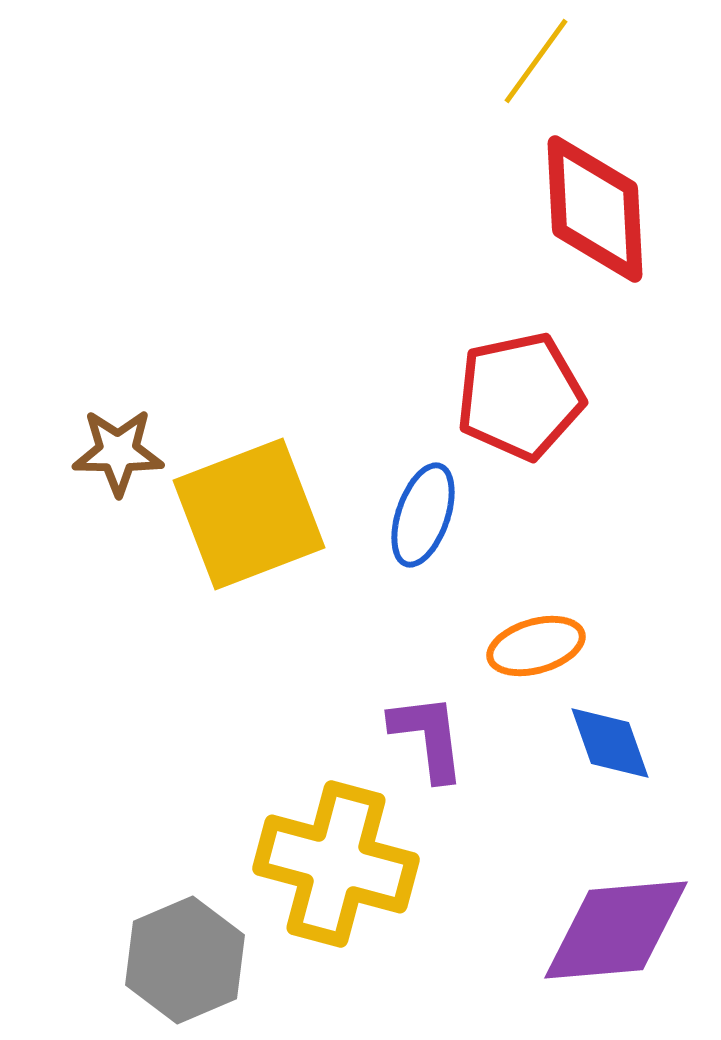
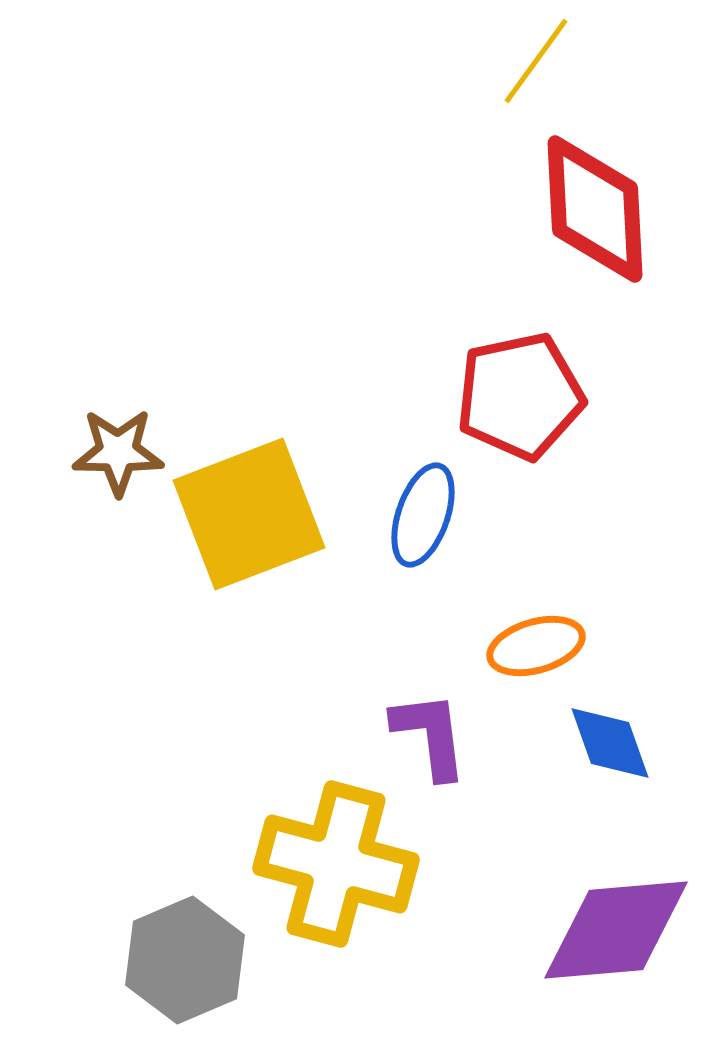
purple L-shape: moved 2 px right, 2 px up
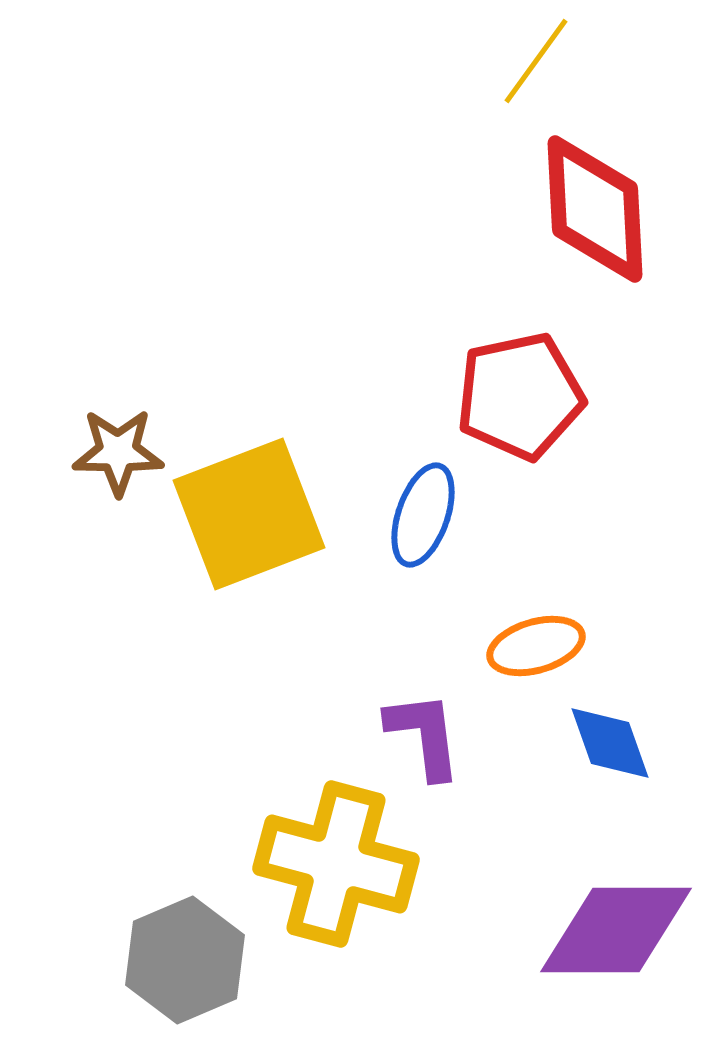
purple L-shape: moved 6 px left
purple diamond: rotated 5 degrees clockwise
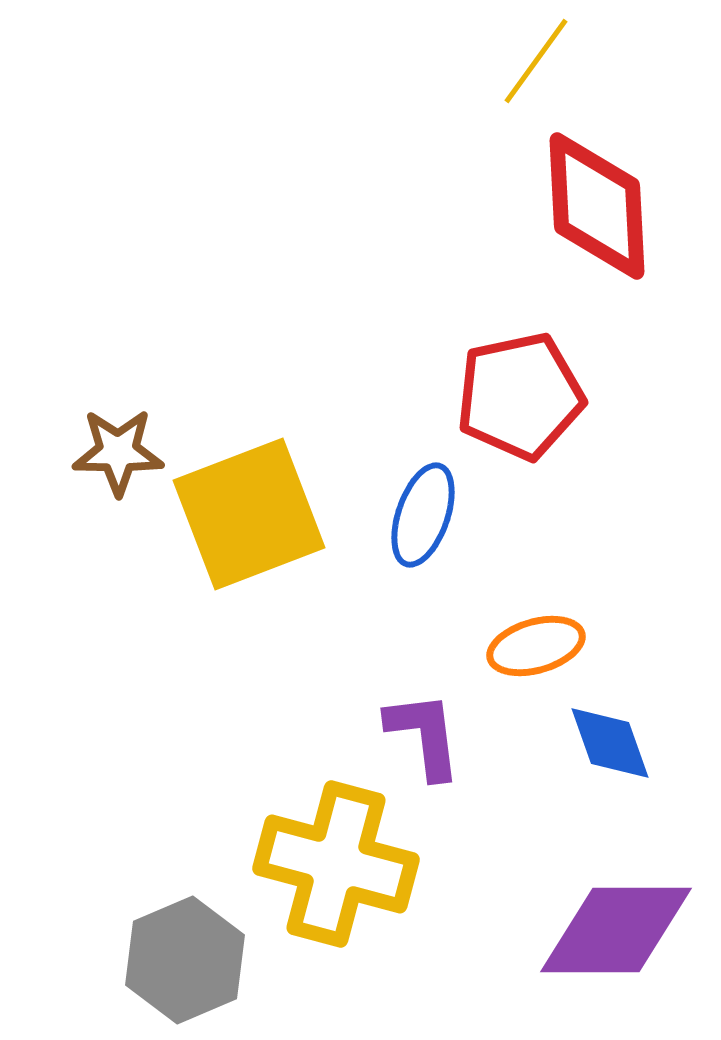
red diamond: moved 2 px right, 3 px up
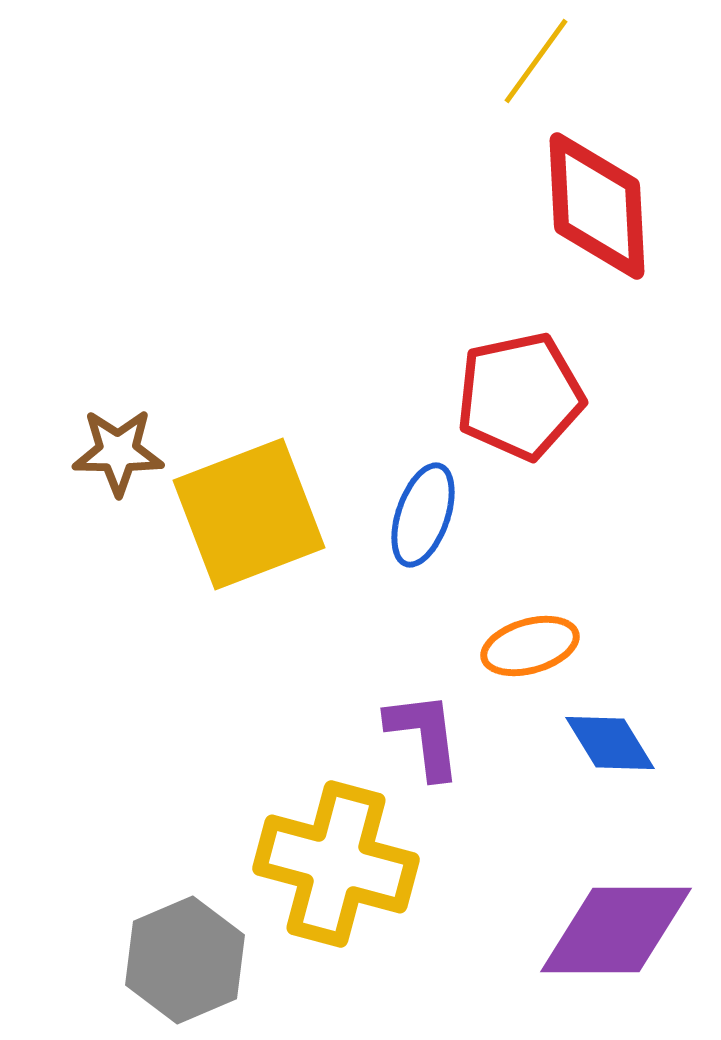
orange ellipse: moved 6 px left
blue diamond: rotated 12 degrees counterclockwise
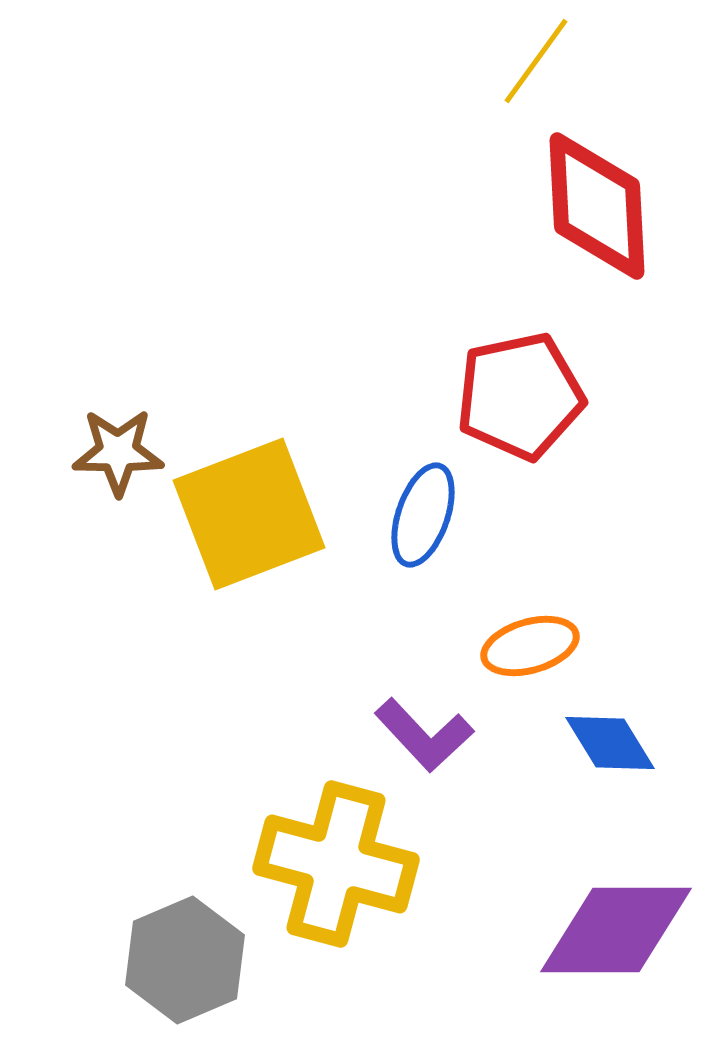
purple L-shape: rotated 144 degrees clockwise
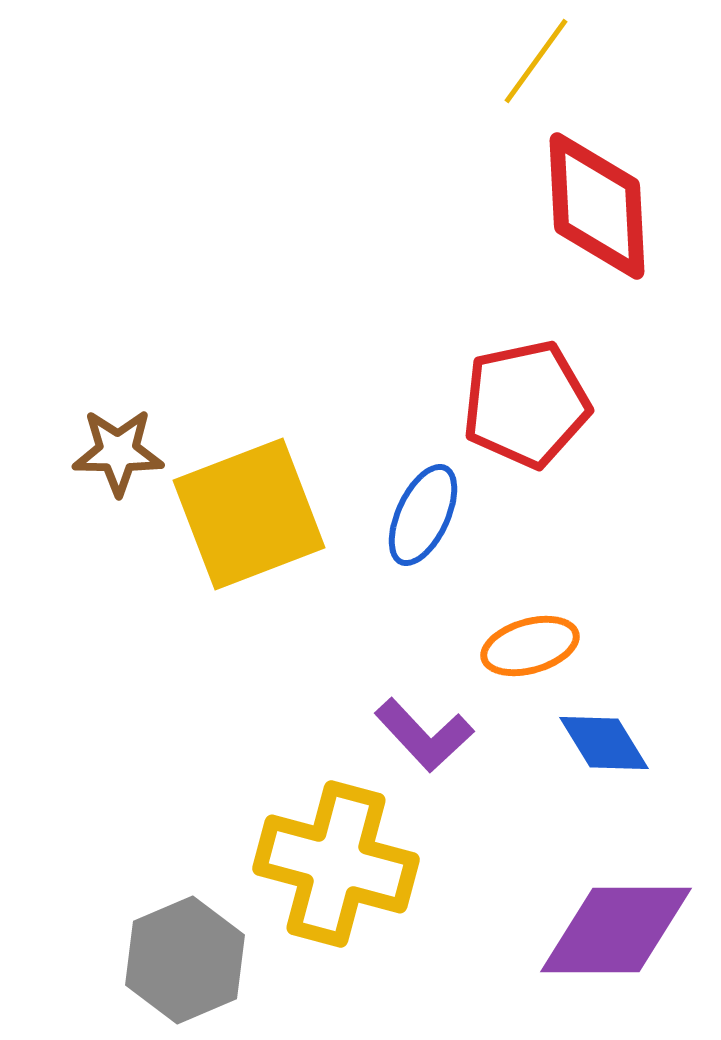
red pentagon: moved 6 px right, 8 px down
blue ellipse: rotated 6 degrees clockwise
blue diamond: moved 6 px left
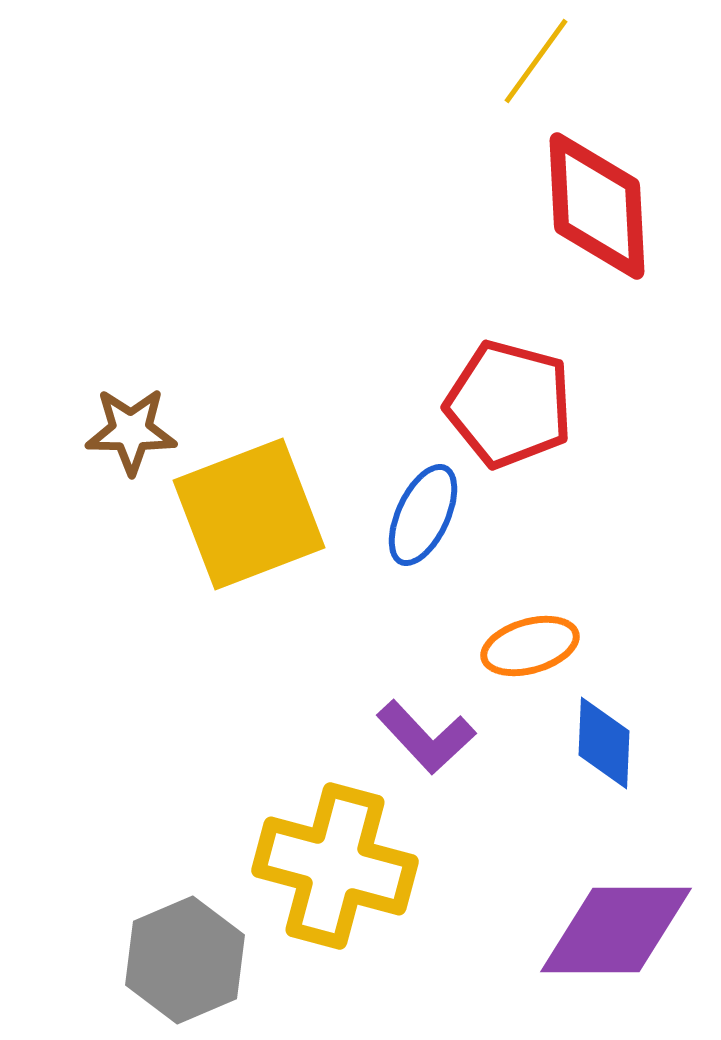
red pentagon: moved 17 px left; rotated 27 degrees clockwise
brown star: moved 13 px right, 21 px up
purple L-shape: moved 2 px right, 2 px down
blue diamond: rotated 34 degrees clockwise
yellow cross: moved 1 px left, 2 px down
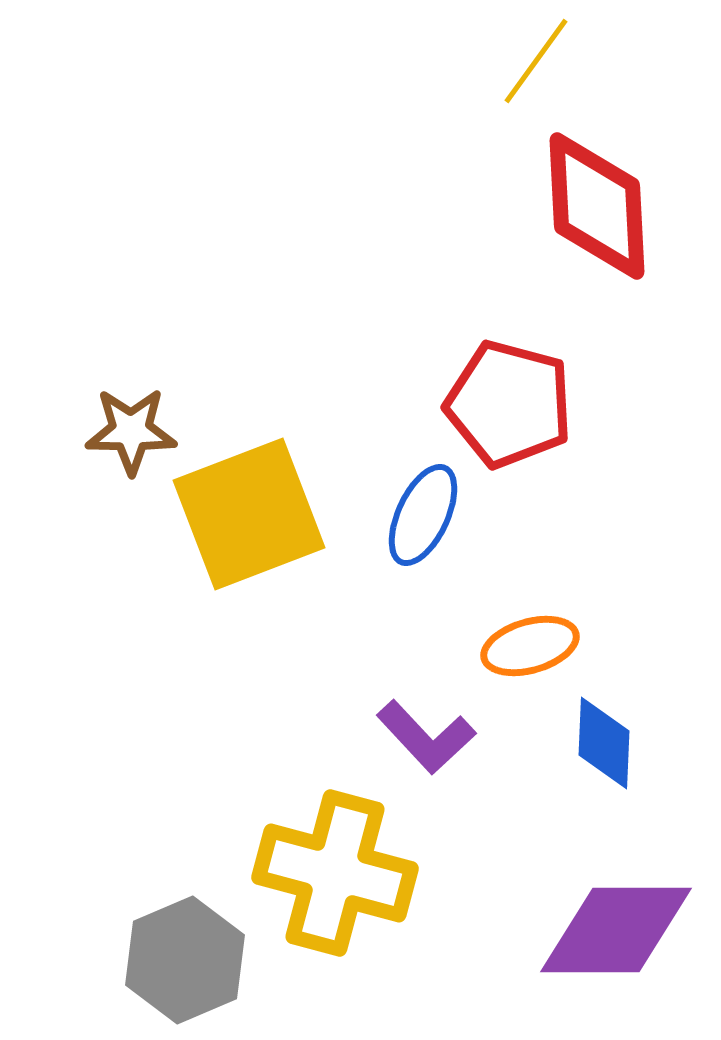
yellow cross: moved 7 px down
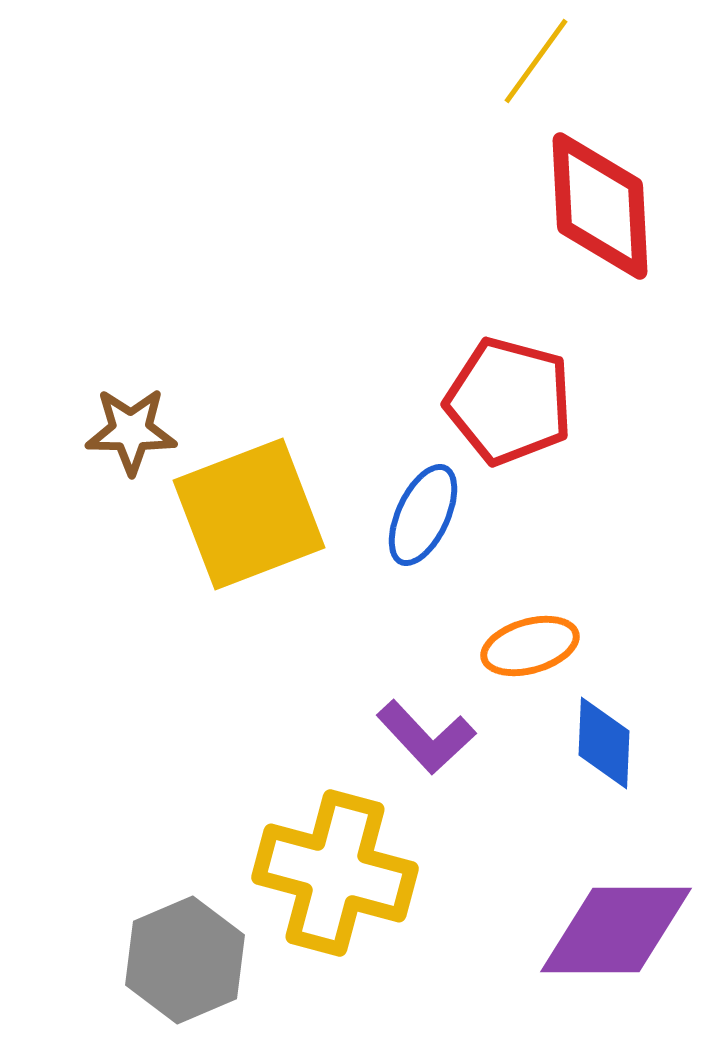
red diamond: moved 3 px right
red pentagon: moved 3 px up
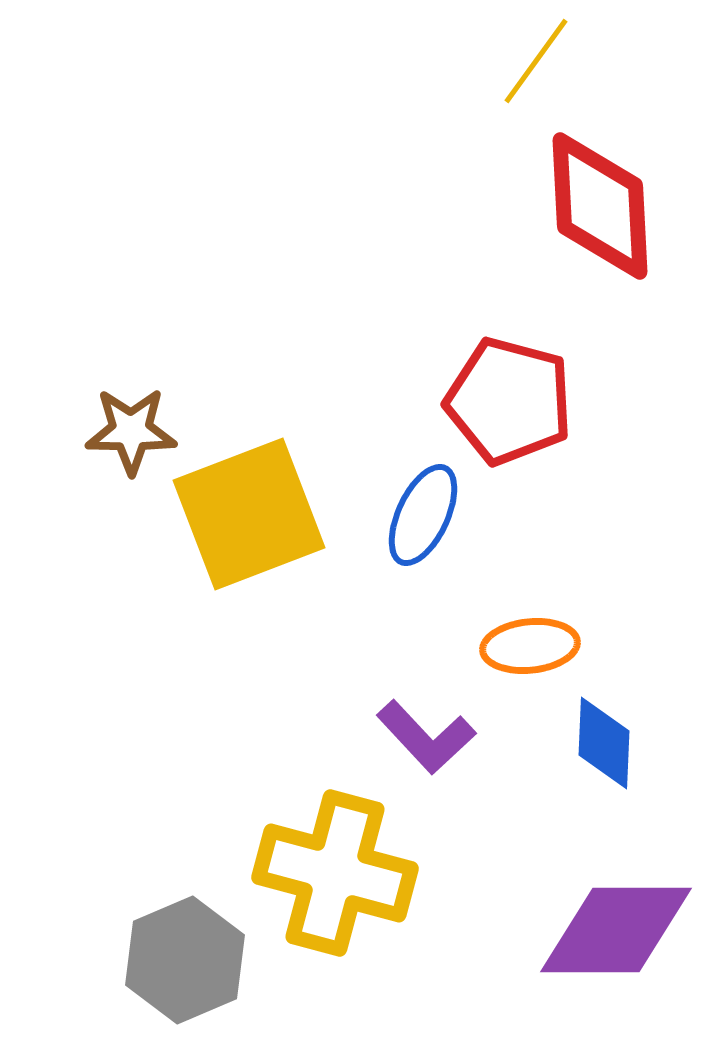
orange ellipse: rotated 10 degrees clockwise
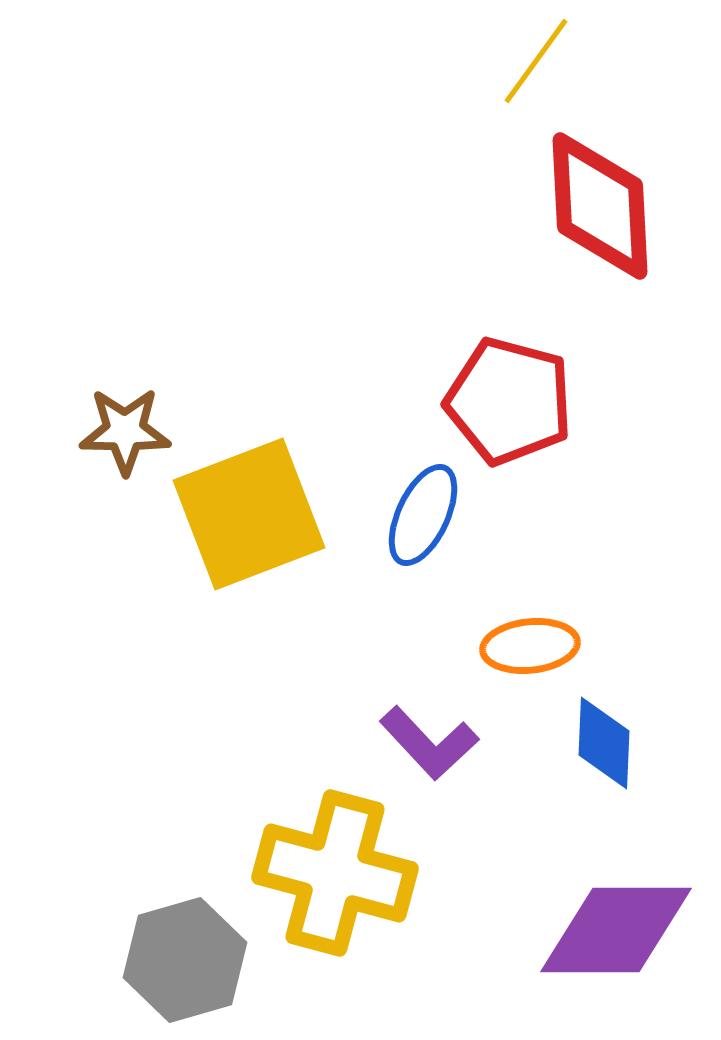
brown star: moved 6 px left
purple L-shape: moved 3 px right, 6 px down
gray hexagon: rotated 7 degrees clockwise
